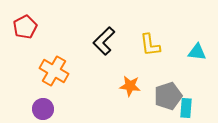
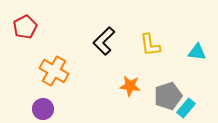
cyan rectangle: rotated 36 degrees clockwise
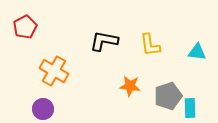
black L-shape: rotated 56 degrees clockwise
cyan rectangle: moved 4 px right; rotated 42 degrees counterclockwise
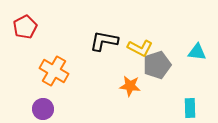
yellow L-shape: moved 10 px left, 3 px down; rotated 55 degrees counterclockwise
gray pentagon: moved 11 px left, 31 px up
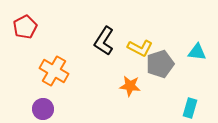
black L-shape: rotated 68 degrees counterclockwise
gray pentagon: moved 3 px right, 1 px up
cyan rectangle: rotated 18 degrees clockwise
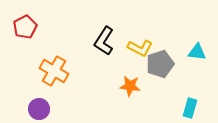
purple circle: moved 4 px left
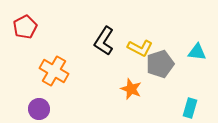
orange star: moved 1 px right, 3 px down; rotated 15 degrees clockwise
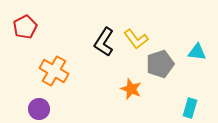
black L-shape: moved 1 px down
yellow L-shape: moved 4 px left, 9 px up; rotated 25 degrees clockwise
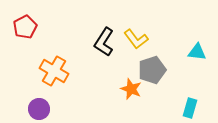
gray pentagon: moved 8 px left, 6 px down
